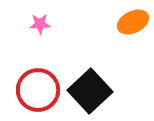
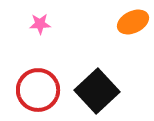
black square: moved 7 px right
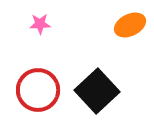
orange ellipse: moved 3 px left, 3 px down
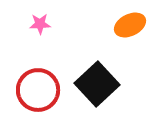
black square: moved 7 px up
